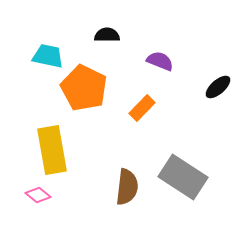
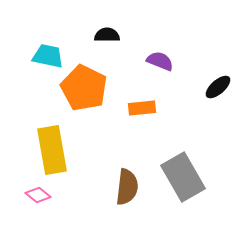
orange rectangle: rotated 40 degrees clockwise
gray rectangle: rotated 27 degrees clockwise
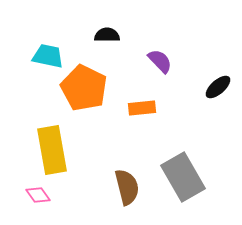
purple semicircle: rotated 24 degrees clockwise
brown semicircle: rotated 21 degrees counterclockwise
pink diamond: rotated 15 degrees clockwise
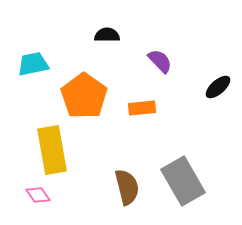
cyan trapezoid: moved 15 px left, 8 px down; rotated 24 degrees counterclockwise
orange pentagon: moved 8 px down; rotated 9 degrees clockwise
gray rectangle: moved 4 px down
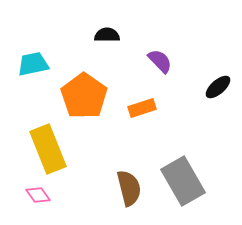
orange rectangle: rotated 12 degrees counterclockwise
yellow rectangle: moved 4 px left, 1 px up; rotated 12 degrees counterclockwise
brown semicircle: moved 2 px right, 1 px down
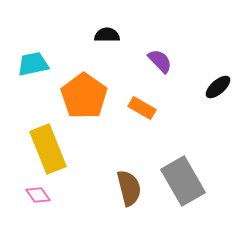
orange rectangle: rotated 48 degrees clockwise
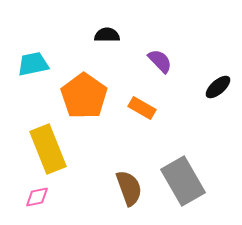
brown semicircle: rotated 6 degrees counterclockwise
pink diamond: moved 1 px left, 2 px down; rotated 65 degrees counterclockwise
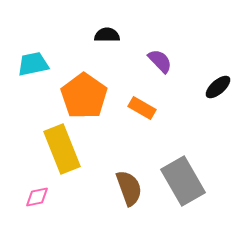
yellow rectangle: moved 14 px right
